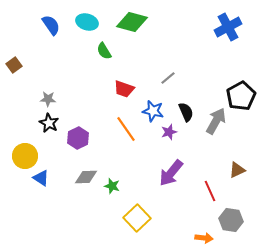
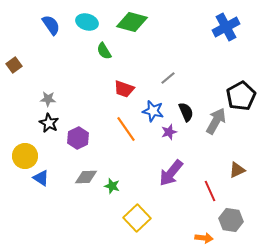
blue cross: moved 2 px left
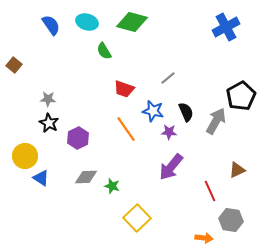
brown square: rotated 14 degrees counterclockwise
purple star: rotated 21 degrees clockwise
purple arrow: moved 6 px up
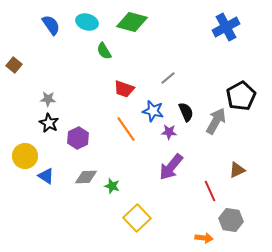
blue triangle: moved 5 px right, 2 px up
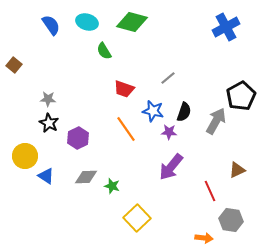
black semicircle: moved 2 px left; rotated 42 degrees clockwise
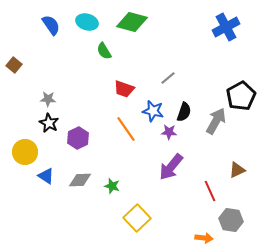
yellow circle: moved 4 px up
gray diamond: moved 6 px left, 3 px down
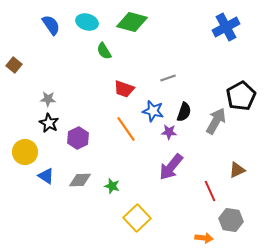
gray line: rotated 21 degrees clockwise
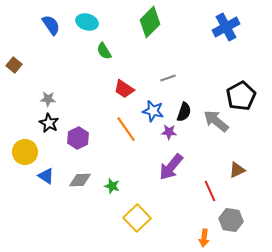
green diamond: moved 18 px right; rotated 60 degrees counterclockwise
red trapezoid: rotated 15 degrees clockwise
gray arrow: rotated 80 degrees counterclockwise
orange arrow: rotated 90 degrees clockwise
